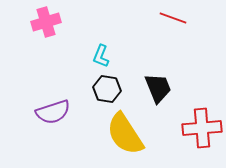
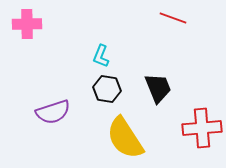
pink cross: moved 19 px left, 2 px down; rotated 16 degrees clockwise
yellow semicircle: moved 4 px down
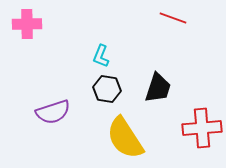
black trapezoid: rotated 40 degrees clockwise
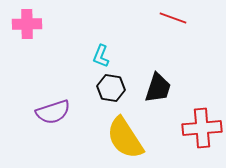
black hexagon: moved 4 px right, 1 px up
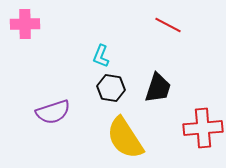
red line: moved 5 px left, 7 px down; rotated 8 degrees clockwise
pink cross: moved 2 px left
red cross: moved 1 px right
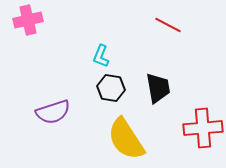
pink cross: moved 3 px right, 4 px up; rotated 12 degrees counterclockwise
black trapezoid: rotated 28 degrees counterclockwise
yellow semicircle: moved 1 px right, 1 px down
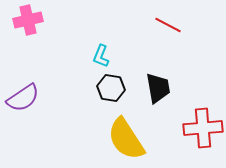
purple semicircle: moved 30 px left, 14 px up; rotated 16 degrees counterclockwise
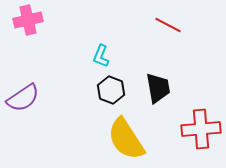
black hexagon: moved 2 px down; rotated 12 degrees clockwise
red cross: moved 2 px left, 1 px down
